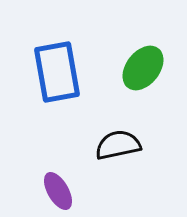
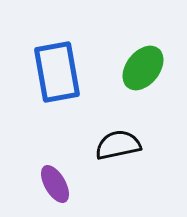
purple ellipse: moved 3 px left, 7 px up
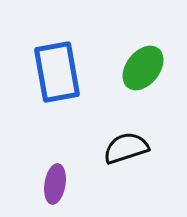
black semicircle: moved 8 px right, 3 px down; rotated 6 degrees counterclockwise
purple ellipse: rotated 39 degrees clockwise
